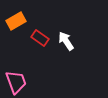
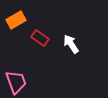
orange rectangle: moved 1 px up
white arrow: moved 5 px right, 3 px down
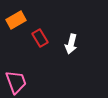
red rectangle: rotated 24 degrees clockwise
white arrow: rotated 132 degrees counterclockwise
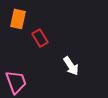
orange rectangle: moved 2 px right, 1 px up; rotated 48 degrees counterclockwise
white arrow: moved 22 px down; rotated 48 degrees counterclockwise
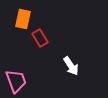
orange rectangle: moved 5 px right
pink trapezoid: moved 1 px up
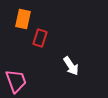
red rectangle: rotated 48 degrees clockwise
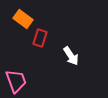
orange rectangle: rotated 66 degrees counterclockwise
white arrow: moved 10 px up
